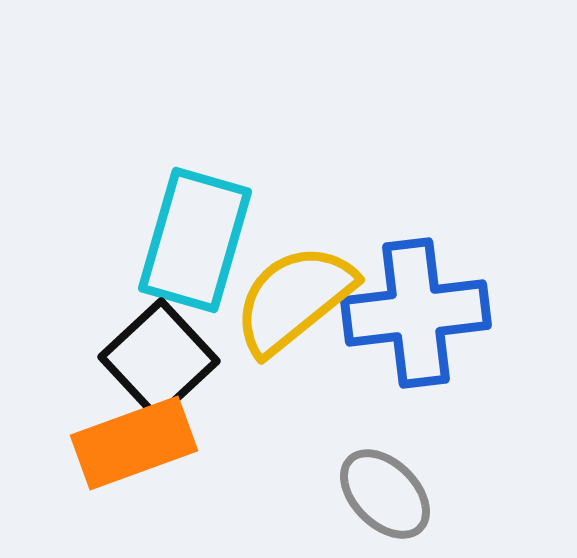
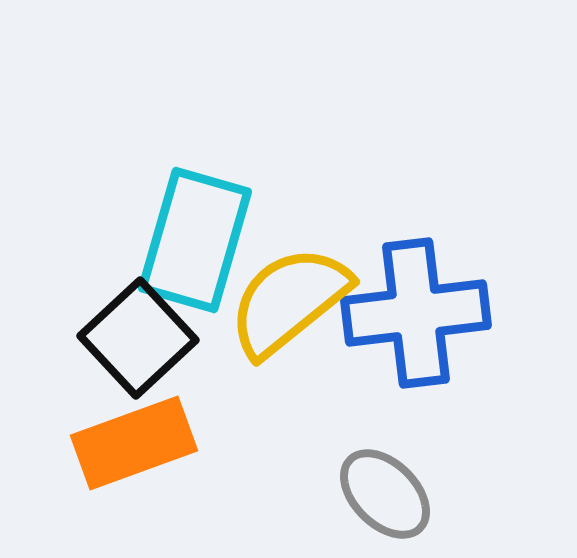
yellow semicircle: moved 5 px left, 2 px down
black square: moved 21 px left, 21 px up
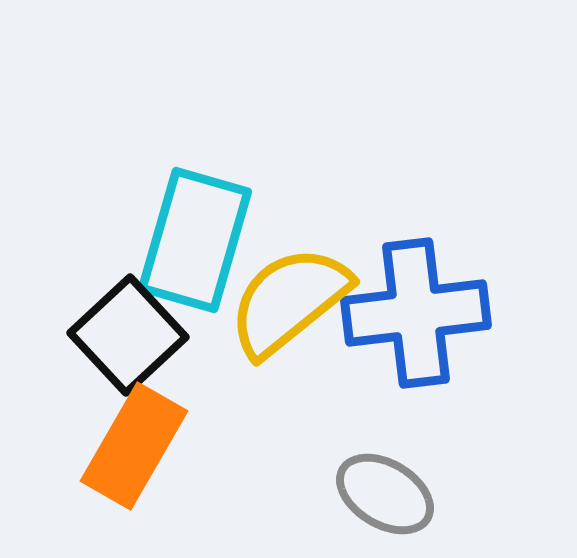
black square: moved 10 px left, 3 px up
orange rectangle: moved 3 px down; rotated 40 degrees counterclockwise
gray ellipse: rotated 14 degrees counterclockwise
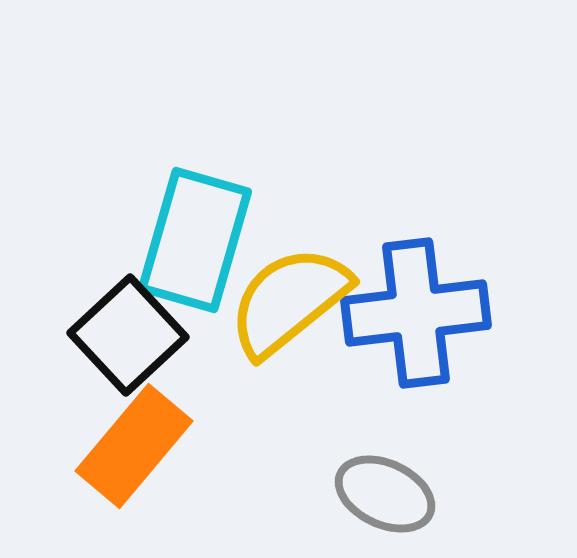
orange rectangle: rotated 10 degrees clockwise
gray ellipse: rotated 6 degrees counterclockwise
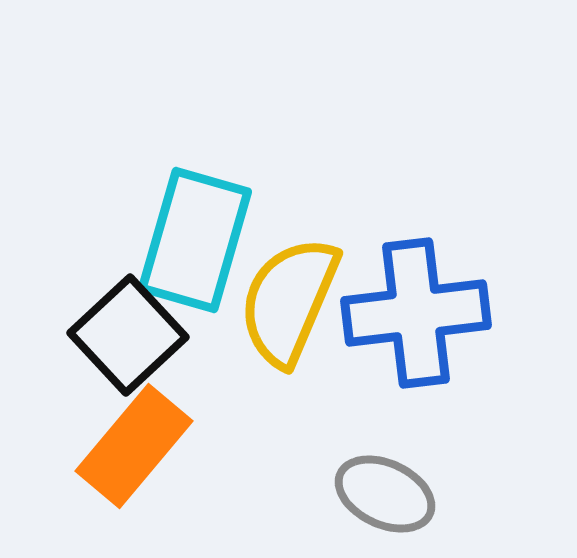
yellow semicircle: rotated 28 degrees counterclockwise
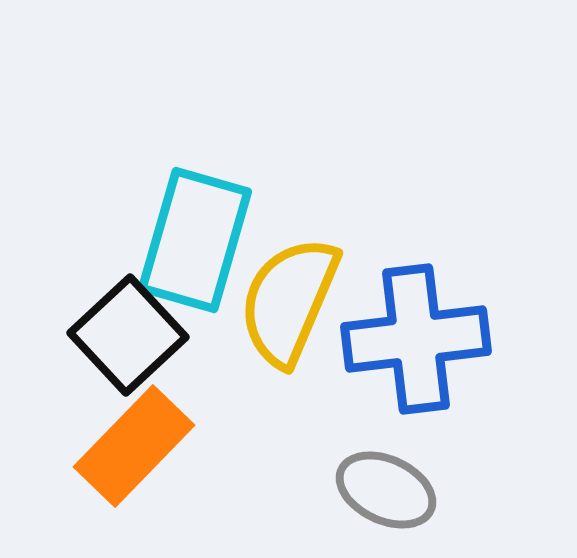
blue cross: moved 26 px down
orange rectangle: rotated 4 degrees clockwise
gray ellipse: moved 1 px right, 4 px up
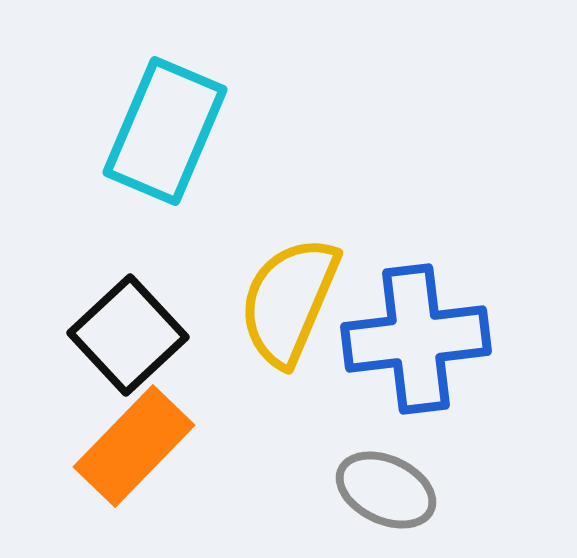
cyan rectangle: moved 30 px left, 109 px up; rotated 7 degrees clockwise
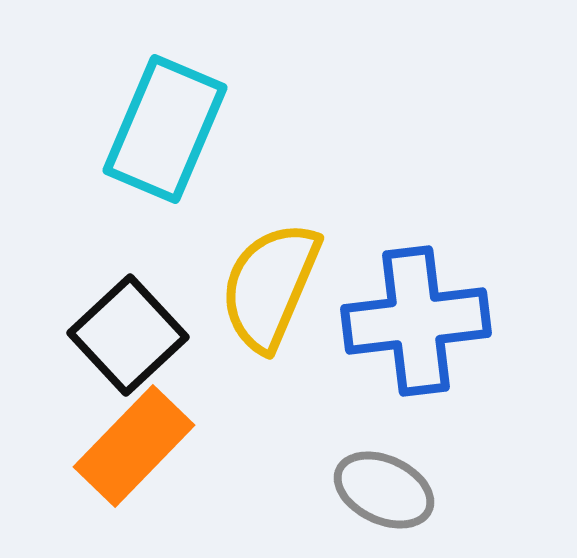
cyan rectangle: moved 2 px up
yellow semicircle: moved 19 px left, 15 px up
blue cross: moved 18 px up
gray ellipse: moved 2 px left
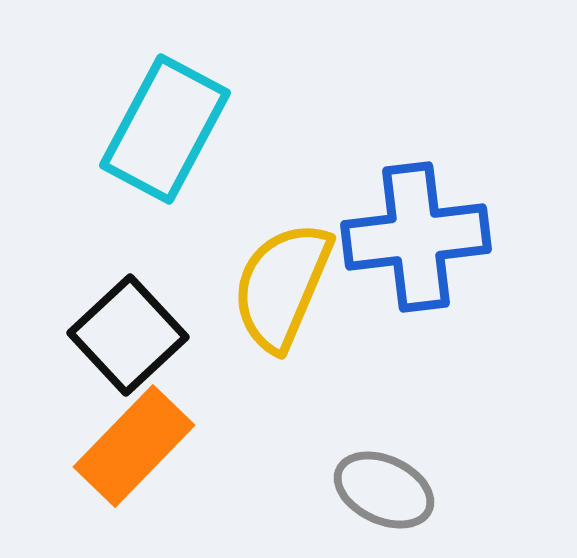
cyan rectangle: rotated 5 degrees clockwise
yellow semicircle: moved 12 px right
blue cross: moved 84 px up
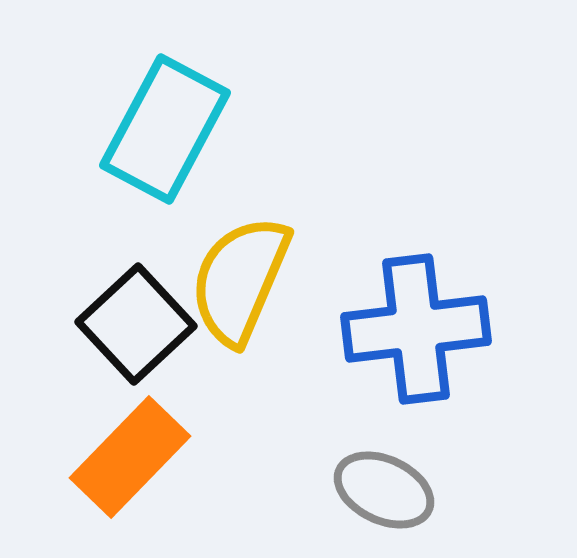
blue cross: moved 92 px down
yellow semicircle: moved 42 px left, 6 px up
black square: moved 8 px right, 11 px up
orange rectangle: moved 4 px left, 11 px down
